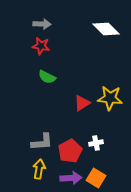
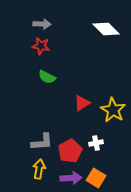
yellow star: moved 3 px right, 12 px down; rotated 25 degrees clockwise
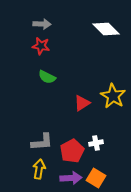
yellow star: moved 14 px up
red pentagon: moved 2 px right
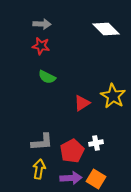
orange square: moved 1 px down
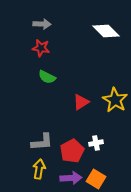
white diamond: moved 2 px down
red star: moved 2 px down
yellow star: moved 2 px right, 4 px down
red triangle: moved 1 px left, 1 px up
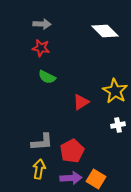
white diamond: moved 1 px left
yellow star: moved 9 px up
white cross: moved 22 px right, 18 px up
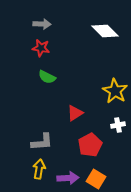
red triangle: moved 6 px left, 11 px down
red pentagon: moved 18 px right, 6 px up
purple arrow: moved 3 px left
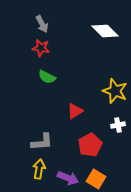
gray arrow: rotated 60 degrees clockwise
yellow star: rotated 10 degrees counterclockwise
red triangle: moved 2 px up
purple arrow: rotated 25 degrees clockwise
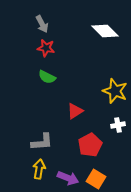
red star: moved 5 px right
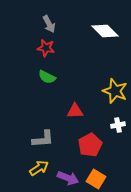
gray arrow: moved 7 px right
red triangle: rotated 30 degrees clockwise
gray L-shape: moved 1 px right, 3 px up
yellow arrow: moved 1 px up; rotated 48 degrees clockwise
